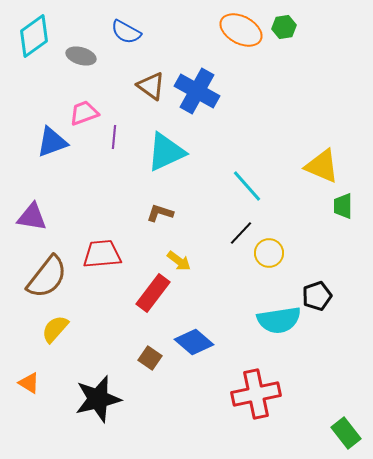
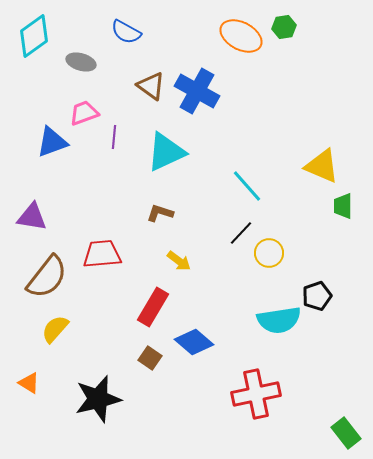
orange ellipse: moved 6 px down
gray ellipse: moved 6 px down
red rectangle: moved 14 px down; rotated 6 degrees counterclockwise
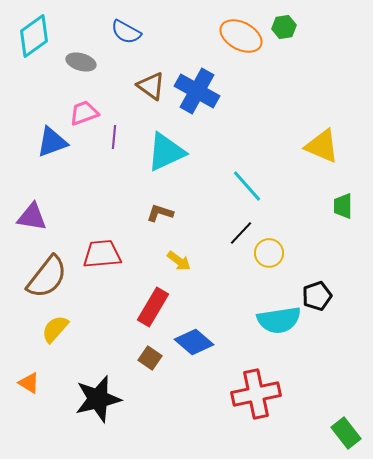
yellow triangle: moved 20 px up
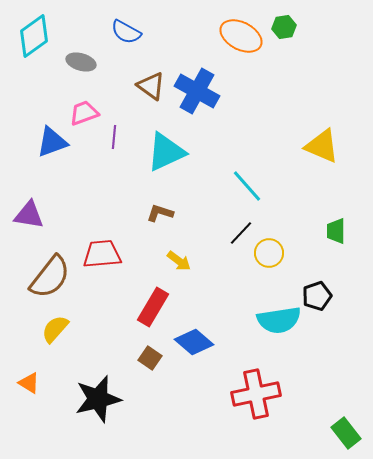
green trapezoid: moved 7 px left, 25 px down
purple triangle: moved 3 px left, 2 px up
brown semicircle: moved 3 px right
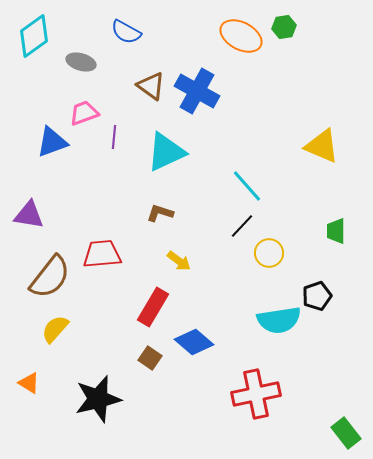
black line: moved 1 px right, 7 px up
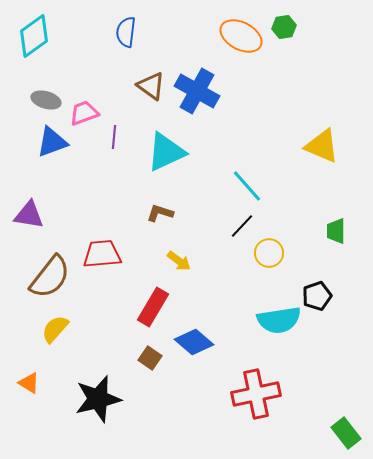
blue semicircle: rotated 68 degrees clockwise
gray ellipse: moved 35 px left, 38 px down
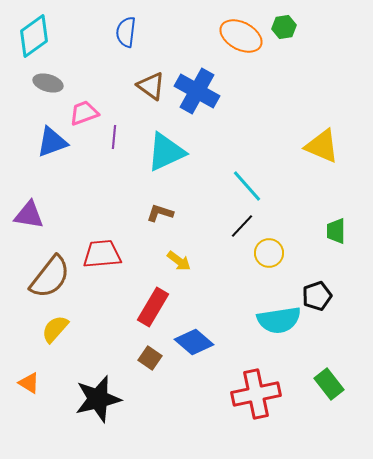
gray ellipse: moved 2 px right, 17 px up
green rectangle: moved 17 px left, 49 px up
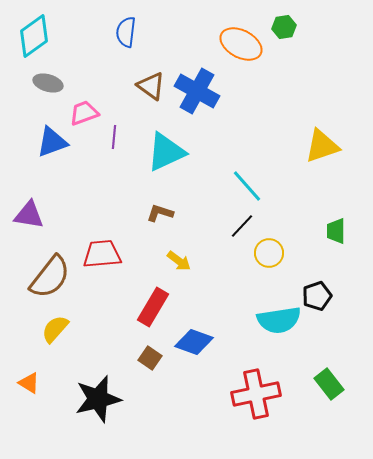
orange ellipse: moved 8 px down
yellow triangle: rotated 42 degrees counterclockwise
blue diamond: rotated 21 degrees counterclockwise
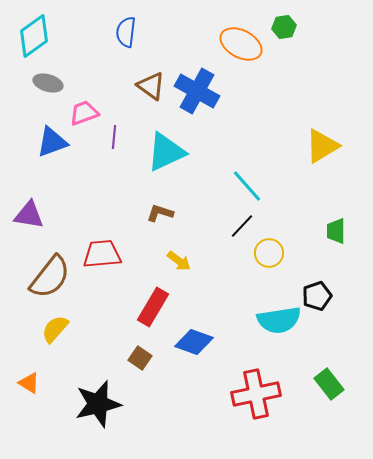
yellow triangle: rotated 12 degrees counterclockwise
brown square: moved 10 px left
black star: moved 5 px down
